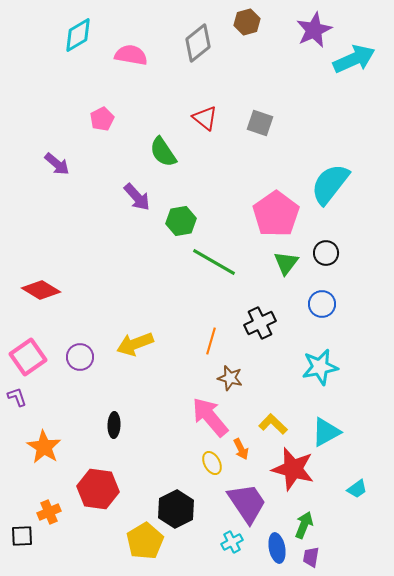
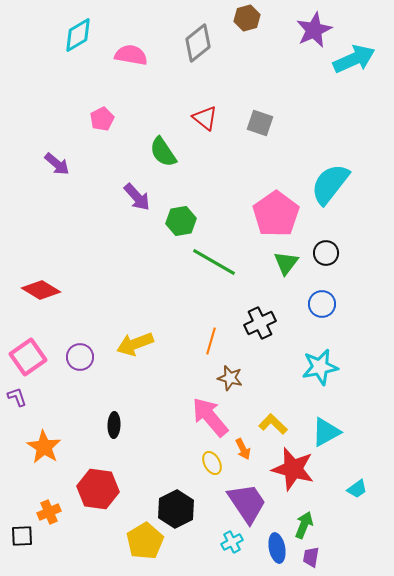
brown hexagon at (247, 22): moved 4 px up
orange arrow at (241, 449): moved 2 px right
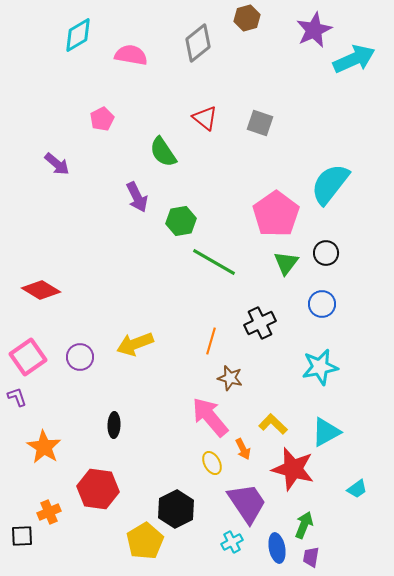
purple arrow at (137, 197): rotated 16 degrees clockwise
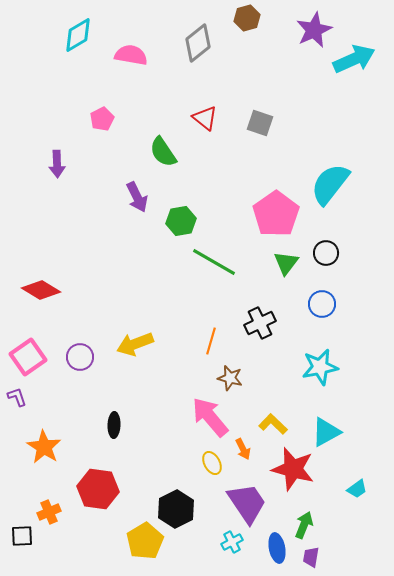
purple arrow at (57, 164): rotated 48 degrees clockwise
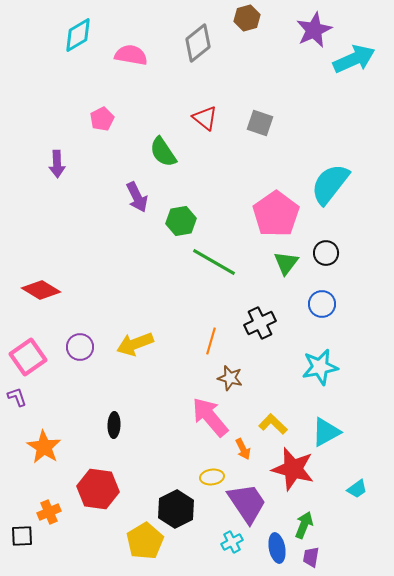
purple circle at (80, 357): moved 10 px up
yellow ellipse at (212, 463): moved 14 px down; rotated 70 degrees counterclockwise
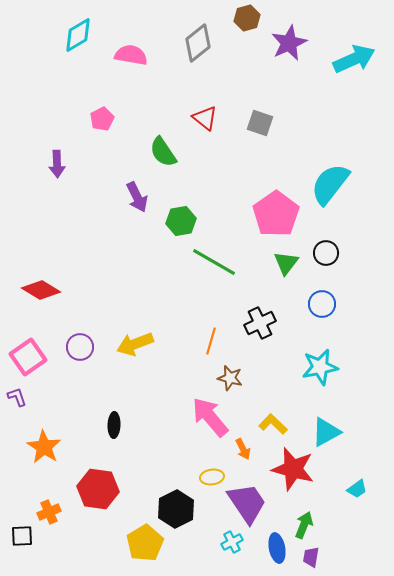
purple star at (314, 30): moved 25 px left, 13 px down
yellow pentagon at (145, 541): moved 2 px down
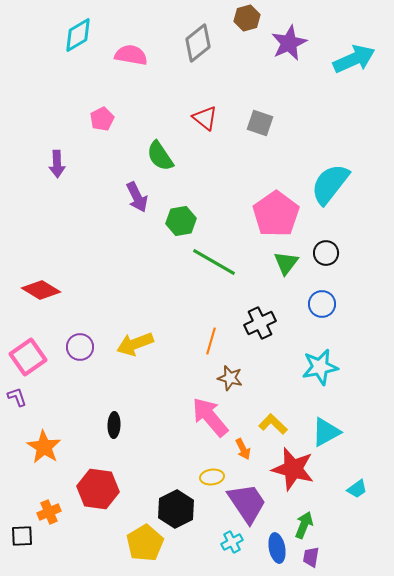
green semicircle at (163, 152): moved 3 px left, 4 px down
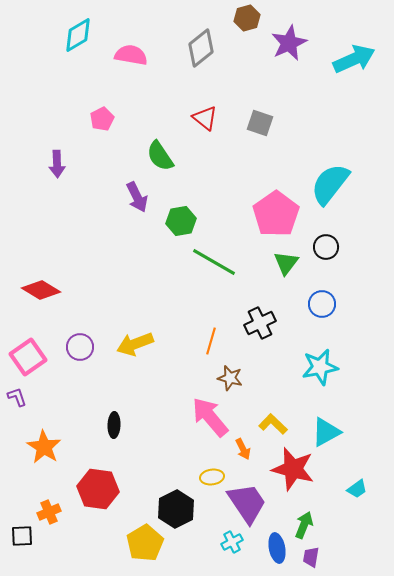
gray diamond at (198, 43): moved 3 px right, 5 px down
black circle at (326, 253): moved 6 px up
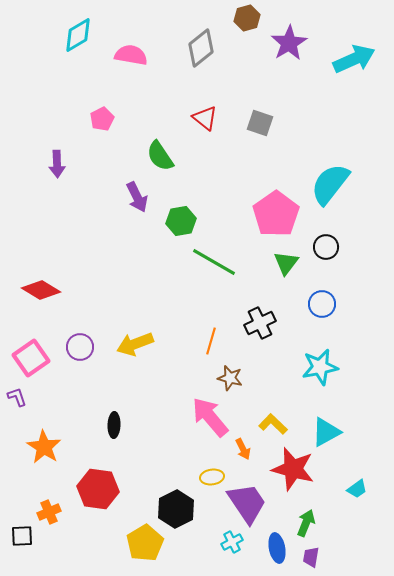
purple star at (289, 43): rotated 6 degrees counterclockwise
pink square at (28, 357): moved 3 px right, 1 px down
green arrow at (304, 525): moved 2 px right, 2 px up
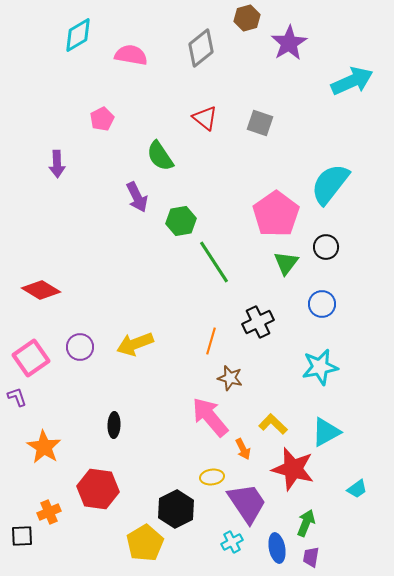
cyan arrow at (354, 59): moved 2 px left, 22 px down
green line at (214, 262): rotated 27 degrees clockwise
black cross at (260, 323): moved 2 px left, 1 px up
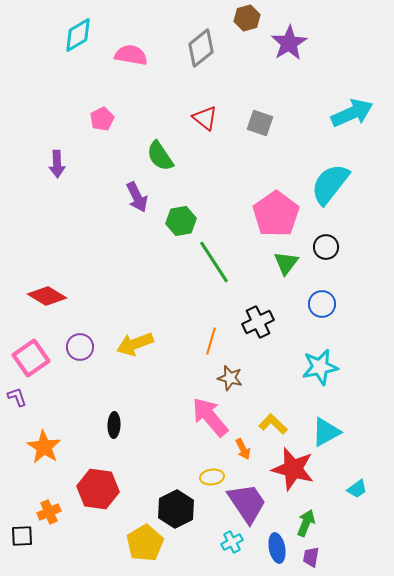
cyan arrow at (352, 81): moved 32 px down
red diamond at (41, 290): moved 6 px right, 6 px down
